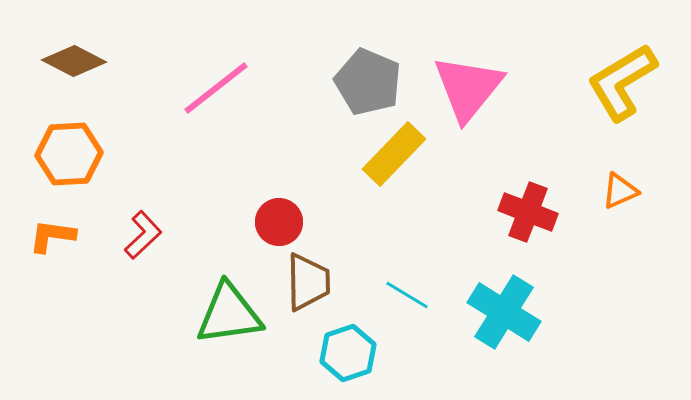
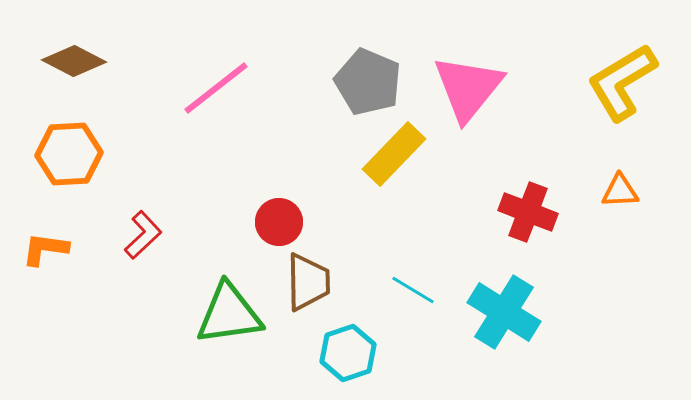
orange triangle: rotated 21 degrees clockwise
orange L-shape: moved 7 px left, 13 px down
cyan line: moved 6 px right, 5 px up
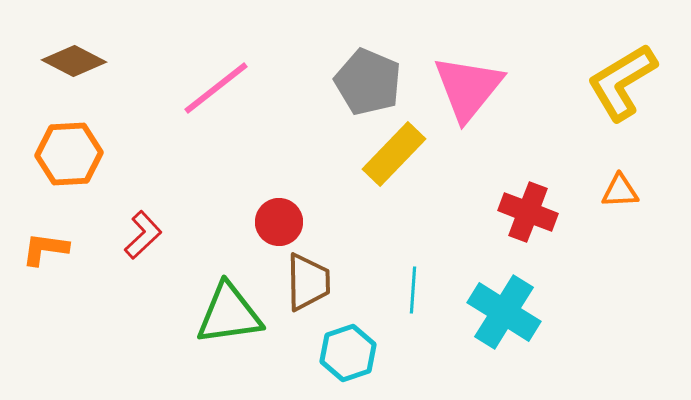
cyan line: rotated 63 degrees clockwise
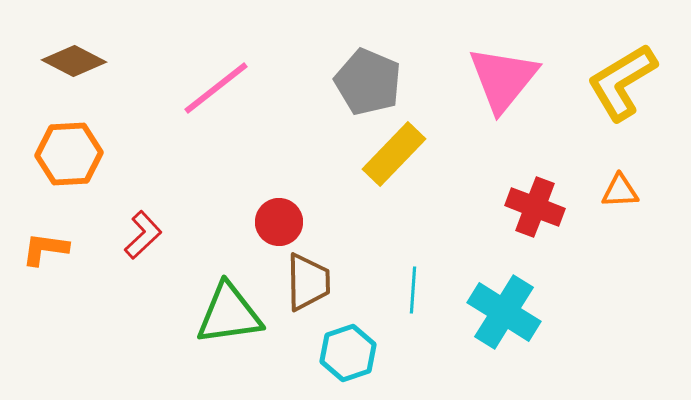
pink triangle: moved 35 px right, 9 px up
red cross: moved 7 px right, 5 px up
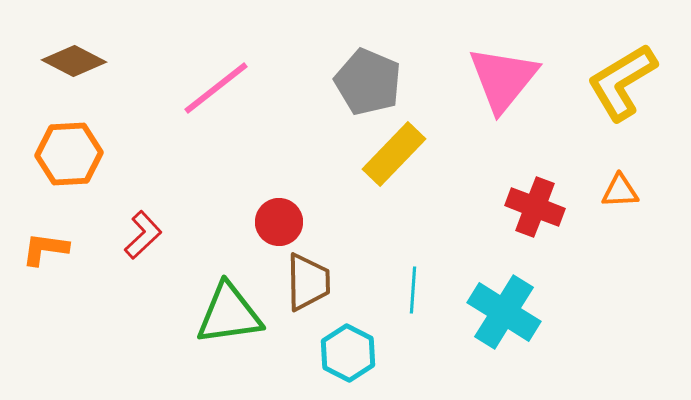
cyan hexagon: rotated 14 degrees counterclockwise
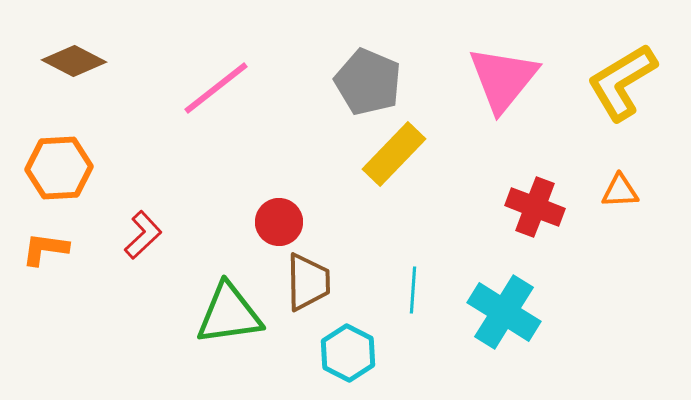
orange hexagon: moved 10 px left, 14 px down
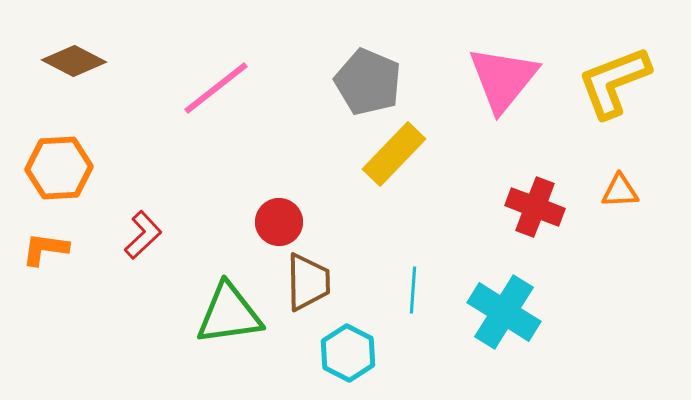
yellow L-shape: moved 8 px left; rotated 10 degrees clockwise
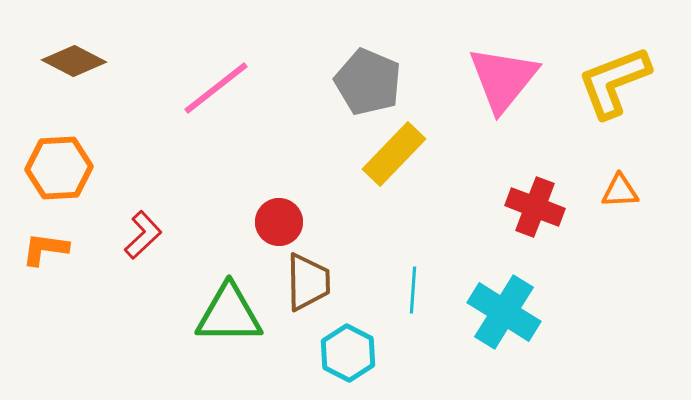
green triangle: rotated 8 degrees clockwise
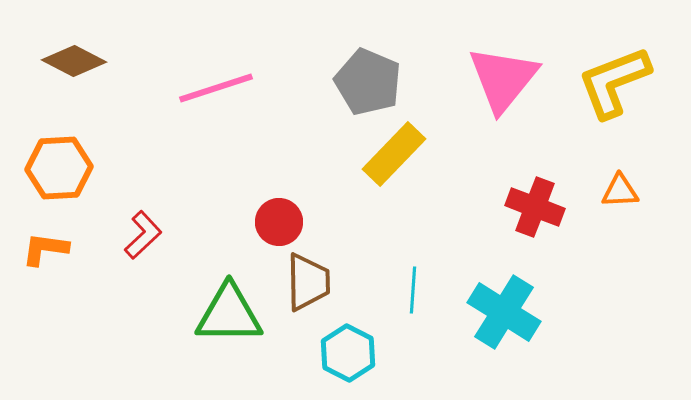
pink line: rotated 20 degrees clockwise
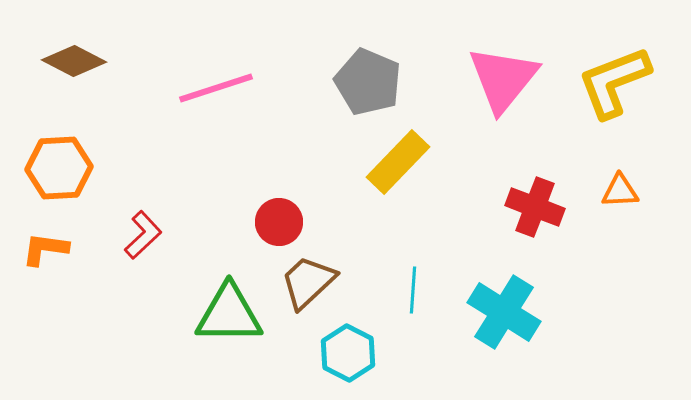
yellow rectangle: moved 4 px right, 8 px down
brown trapezoid: rotated 132 degrees counterclockwise
